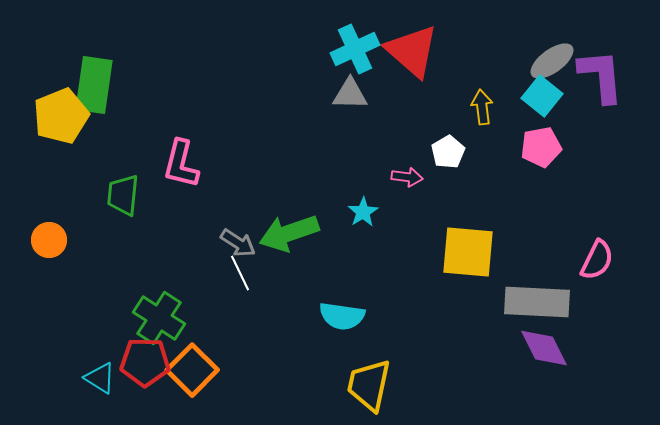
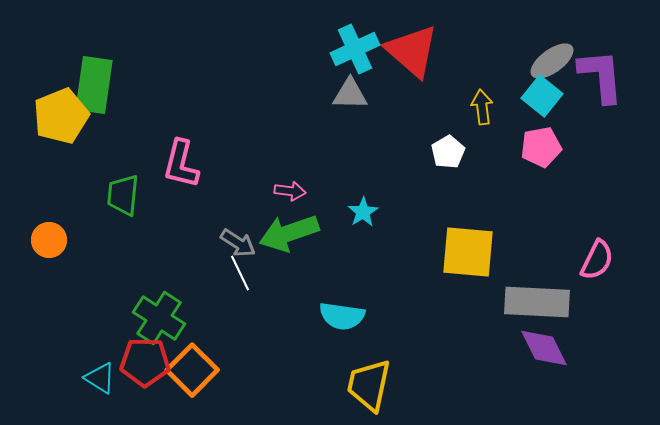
pink arrow: moved 117 px left, 14 px down
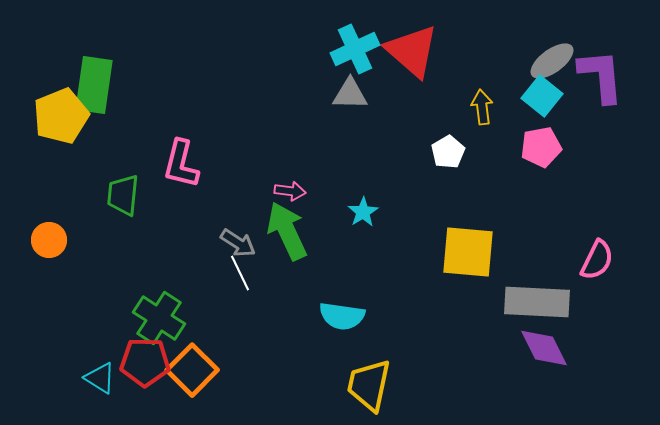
green arrow: moved 2 px left, 2 px up; rotated 84 degrees clockwise
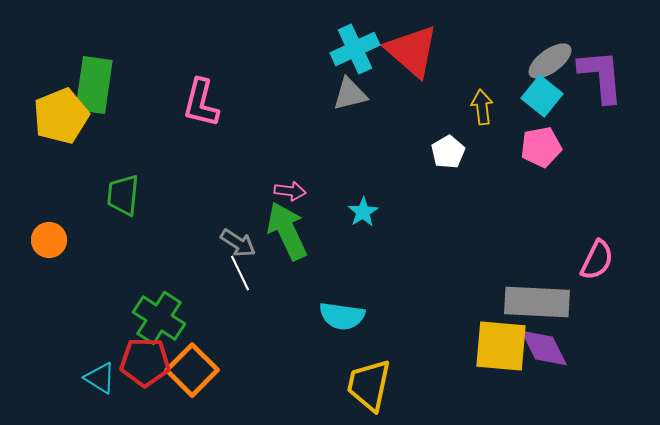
gray ellipse: moved 2 px left
gray triangle: rotated 15 degrees counterclockwise
pink L-shape: moved 20 px right, 61 px up
yellow square: moved 33 px right, 94 px down
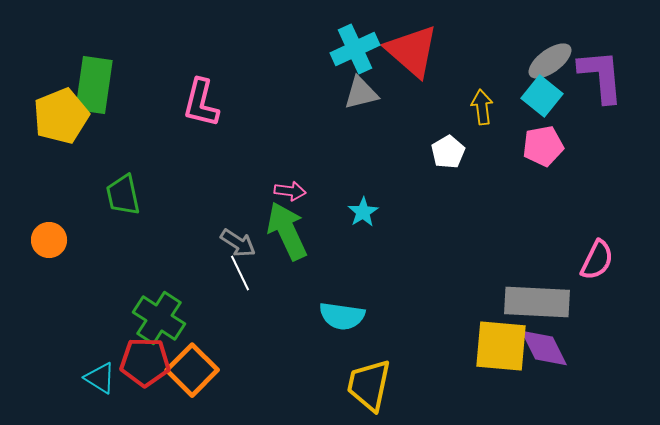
gray triangle: moved 11 px right, 1 px up
pink pentagon: moved 2 px right, 1 px up
green trapezoid: rotated 18 degrees counterclockwise
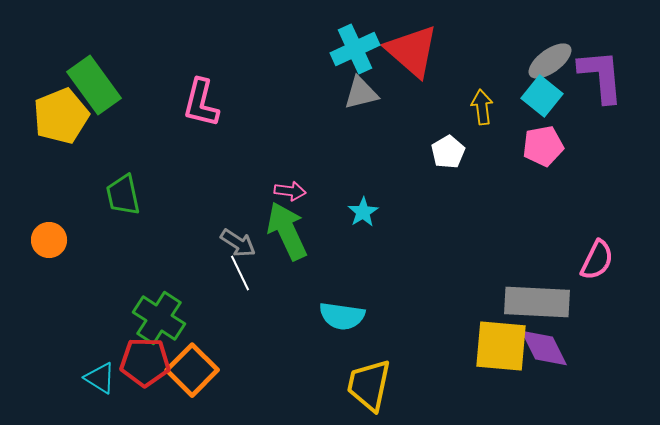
green rectangle: rotated 44 degrees counterclockwise
